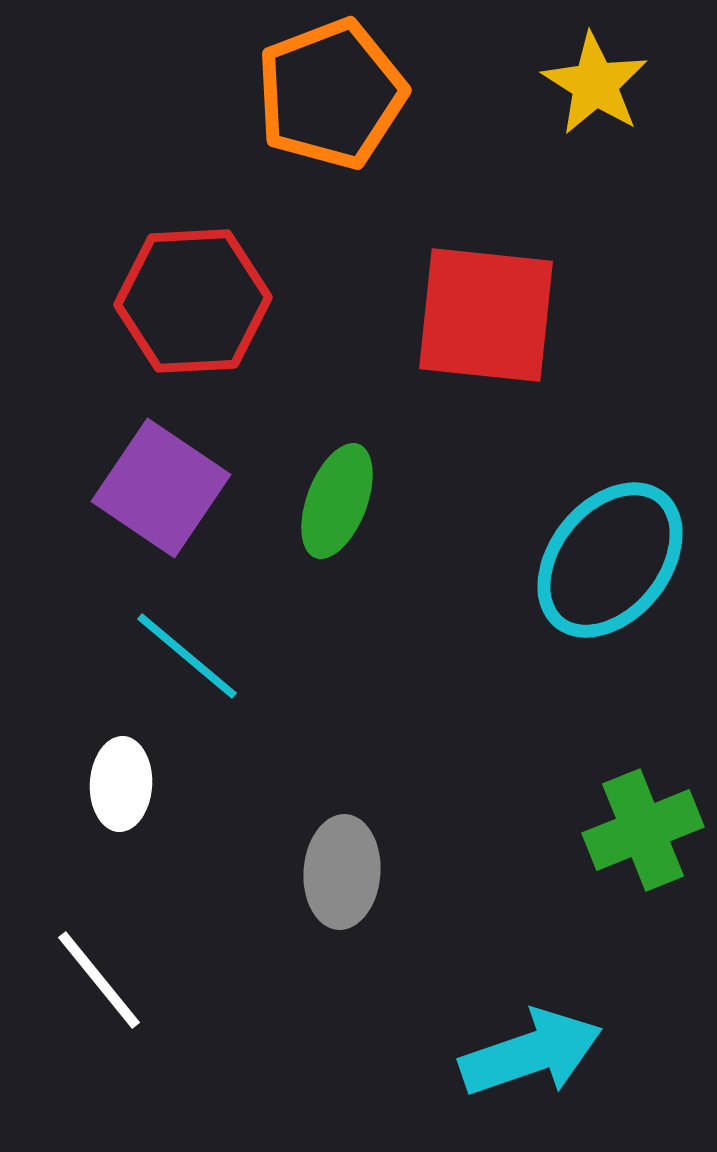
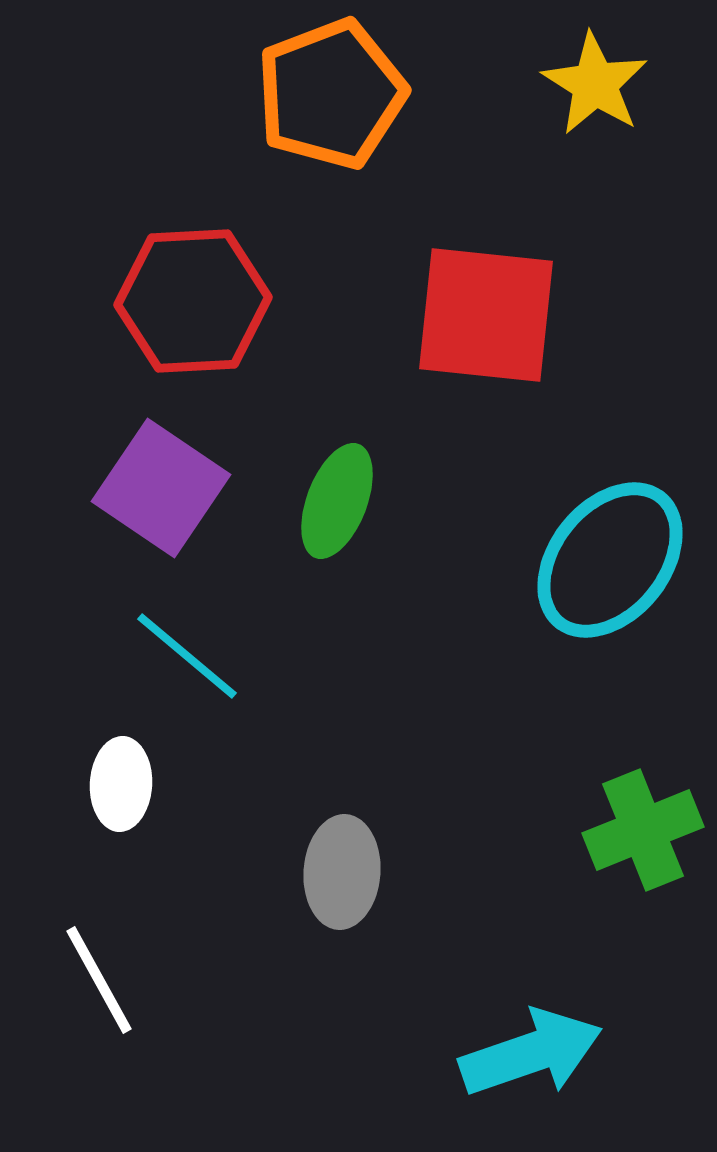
white line: rotated 10 degrees clockwise
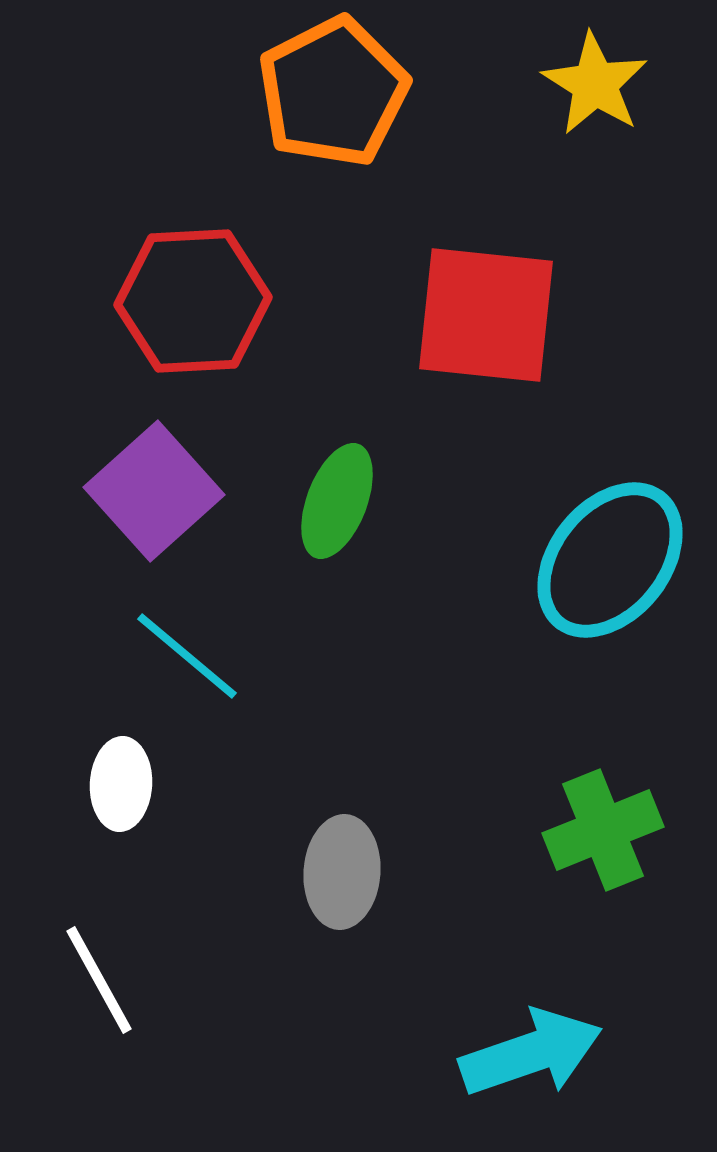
orange pentagon: moved 2 px right, 2 px up; rotated 6 degrees counterclockwise
purple square: moved 7 px left, 3 px down; rotated 14 degrees clockwise
green cross: moved 40 px left
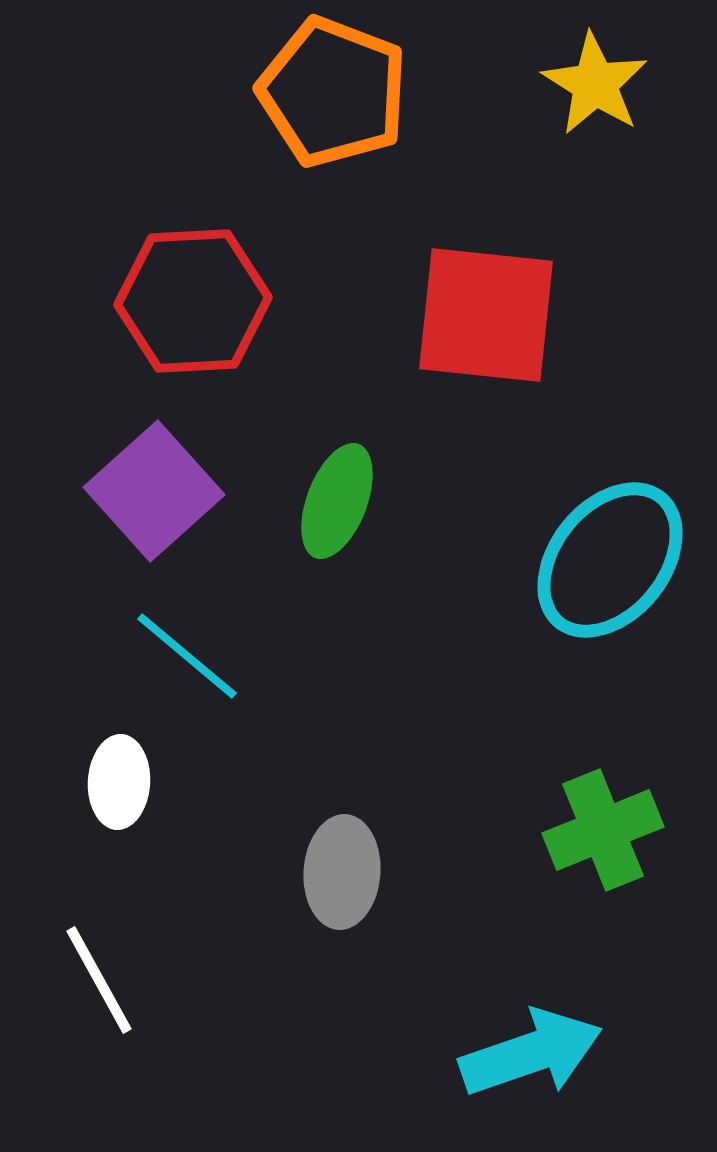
orange pentagon: rotated 24 degrees counterclockwise
white ellipse: moved 2 px left, 2 px up
